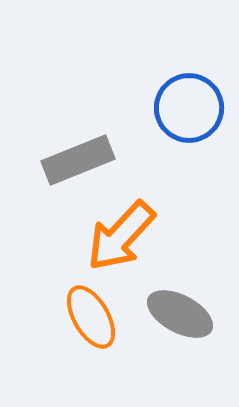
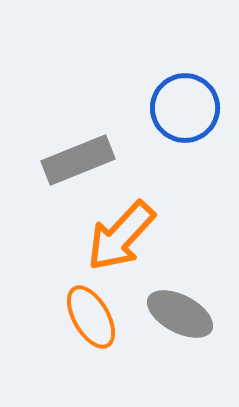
blue circle: moved 4 px left
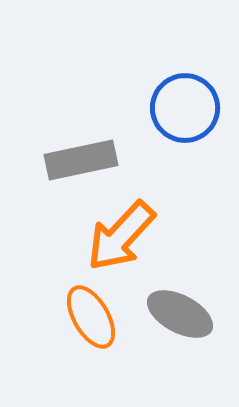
gray rectangle: moved 3 px right; rotated 10 degrees clockwise
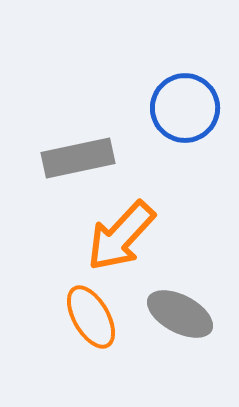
gray rectangle: moved 3 px left, 2 px up
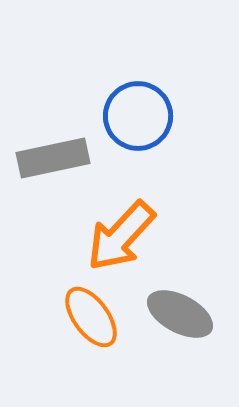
blue circle: moved 47 px left, 8 px down
gray rectangle: moved 25 px left
orange ellipse: rotated 6 degrees counterclockwise
